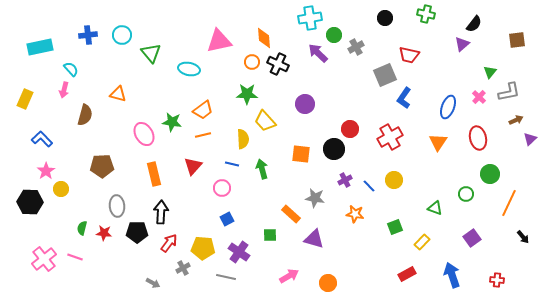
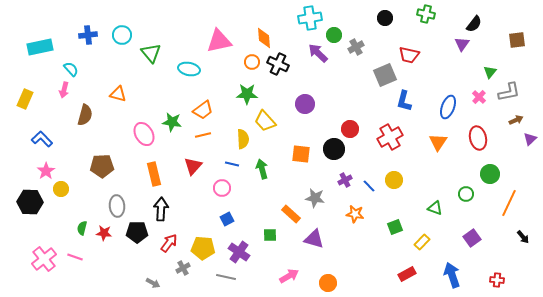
purple triangle at (462, 44): rotated 14 degrees counterclockwise
blue L-shape at (404, 98): moved 3 px down; rotated 20 degrees counterclockwise
black arrow at (161, 212): moved 3 px up
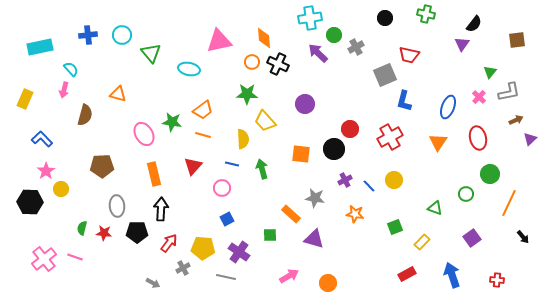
orange line at (203, 135): rotated 28 degrees clockwise
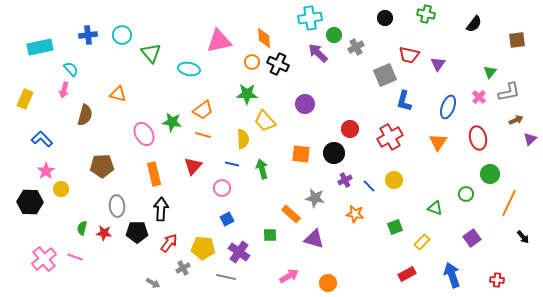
purple triangle at (462, 44): moved 24 px left, 20 px down
black circle at (334, 149): moved 4 px down
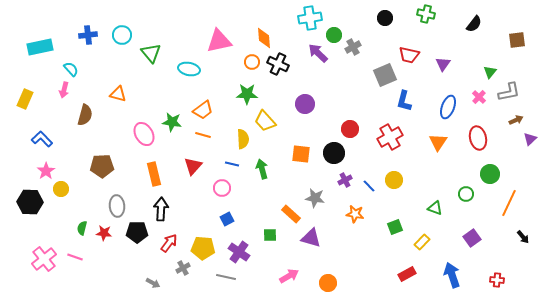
gray cross at (356, 47): moved 3 px left
purple triangle at (438, 64): moved 5 px right
purple triangle at (314, 239): moved 3 px left, 1 px up
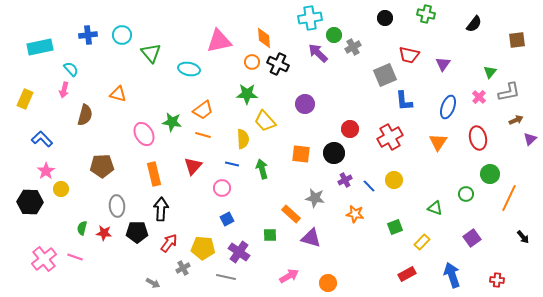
blue L-shape at (404, 101): rotated 20 degrees counterclockwise
orange line at (509, 203): moved 5 px up
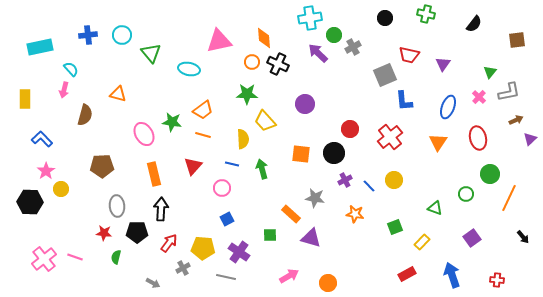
yellow rectangle at (25, 99): rotated 24 degrees counterclockwise
red cross at (390, 137): rotated 10 degrees counterclockwise
green semicircle at (82, 228): moved 34 px right, 29 px down
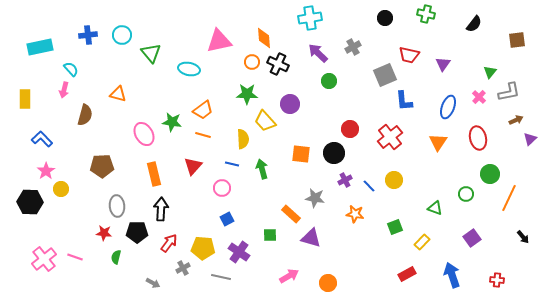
green circle at (334, 35): moved 5 px left, 46 px down
purple circle at (305, 104): moved 15 px left
gray line at (226, 277): moved 5 px left
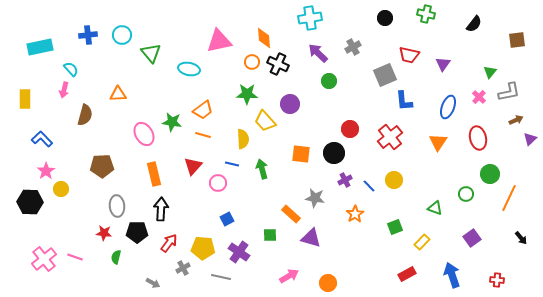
orange triangle at (118, 94): rotated 18 degrees counterclockwise
pink circle at (222, 188): moved 4 px left, 5 px up
orange star at (355, 214): rotated 30 degrees clockwise
black arrow at (523, 237): moved 2 px left, 1 px down
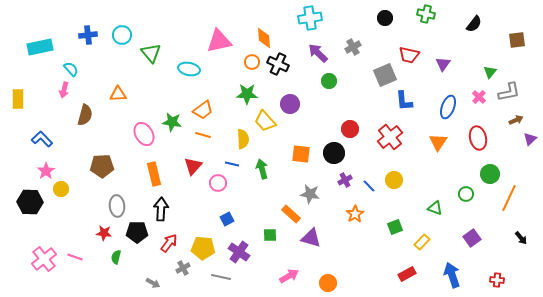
yellow rectangle at (25, 99): moved 7 px left
gray star at (315, 198): moved 5 px left, 4 px up
